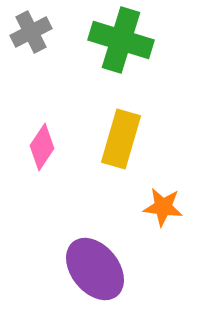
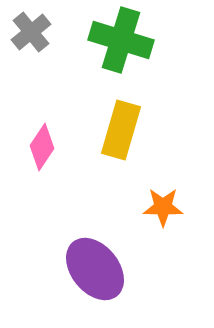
gray cross: rotated 12 degrees counterclockwise
yellow rectangle: moved 9 px up
orange star: rotated 6 degrees counterclockwise
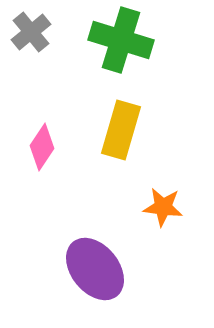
orange star: rotated 6 degrees clockwise
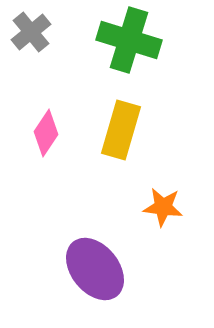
green cross: moved 8 px right
pink diamond: moved 4 px right, 14 px up
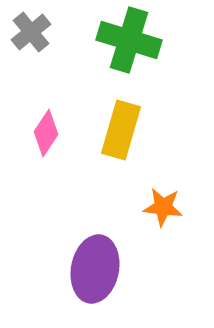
purple ellipse: rotated 50 degrees clockwise
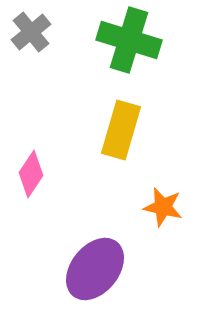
pink diamond: moved 15 px left, 41 px down
orange star: rotated 6 degrees clockwise
purple ellipse: rotated 28 degrees clockwise
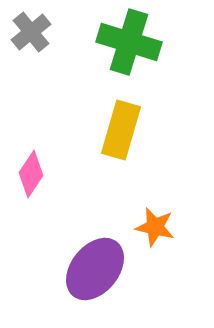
green cross: moved 2 px down
orange star: moved 8 px left, 20 px down
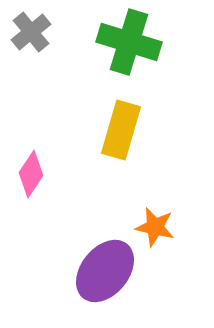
purple ellipse: moved 10 px right, 2 px down
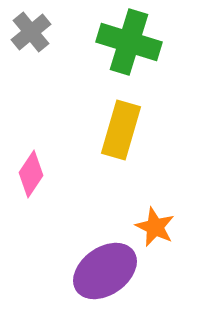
orange star: rotated 12 degrees clockwise
purple ellipse: rotated 16 degrees clockwise
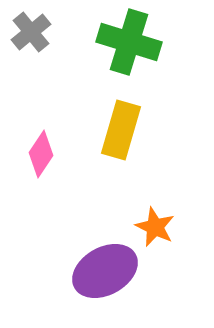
pink diamond: moved 10 px right, 20 px up
purple ellipse: rotated 6 degrees clockwise
